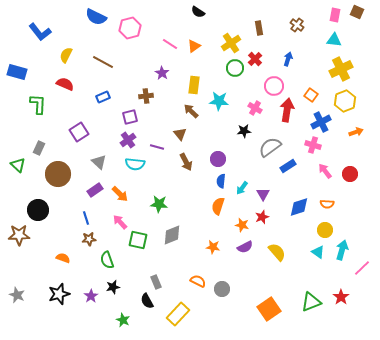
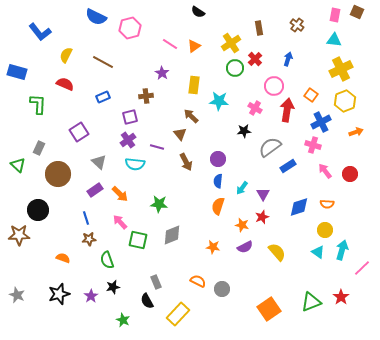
brown arrow at (191, 111): moved 5 px down
blue semicircle at (221, 181): moved 3 px left
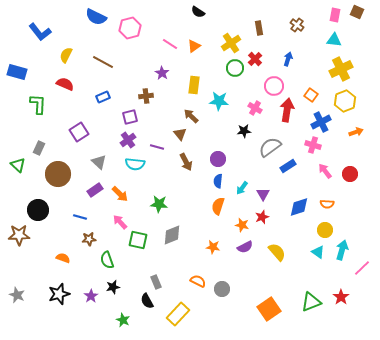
blue line at (86, 218): moved 6 px left, 1 px up; rotated 56 degrees counterclockwise
